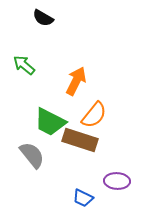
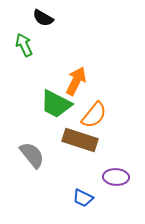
green arrow: moved 20 px up; rotated 25 degrees clockwise
green trapezoid: moved 6 px right, 18 px up
purple ellipse: moved 1 px left, 4 px up
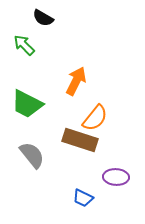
green arrow: rotated 20 degrees counterclockwise
green trapezoid: moved 29 px left
orange semicircle: moved 1 px right, 3 px down
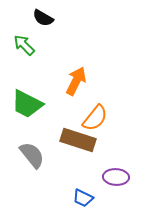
brown rectangle: moved 2 px left
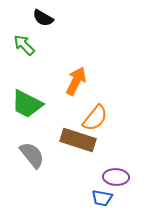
blue trapezoid: moved 19 px right; rotated 15 degrees counterclockwise
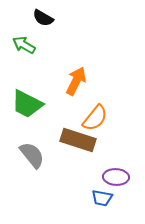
green arrow: rotated 15 degrees counterclockwise
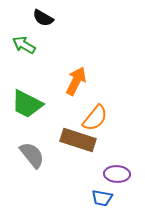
purple ellipse: moved 1 px right, 3 px up
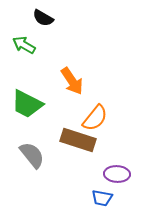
orange arrow: moved 4 px left; rotated 120 degrees clockwise
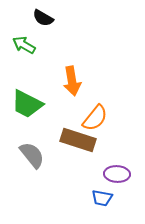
orange arrow: rotated 24 degrees clockwise
